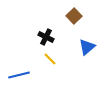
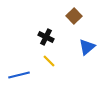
yellow line: moved 1 px left, 2 px down
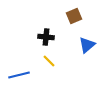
brown square: rotated 21 degrees clockwise
black cross: rotated 21 degrees counterclockwise
blue triangle: moved 2 px up
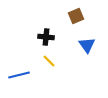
brown square: moved 2 px right
blue triangle: rotated 24 degrees counterclockwise
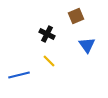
black cross: moved 1 px right, 3 px up; rotated 21 degrees clockwise
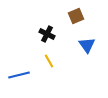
yellow line: rotated 16 degrees clockwise
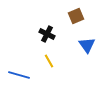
blue line: rotated 30 degrees clockwise
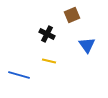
brown square: moved 4 px left, 1 px up
yellow line: rotated 48 degrees counterclockwise
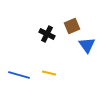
brown square: moved 11 px down
yellow line: moved 12 px down
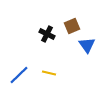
blue line: rotated 60 degrees counterclockwise
